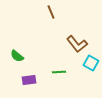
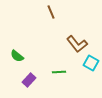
purple rectangle: rotated 40 degrees counterclockwise
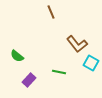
green line: rotated 16 degrees clockwise
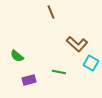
brown L-shape: rotated 10 degrees counterclockwise
purple rectangle: rotated 32 degrees clockwise
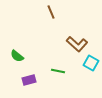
green line: moved 1 px left, 1 px up
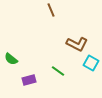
brown line: moved 2 px up
brown L-shape: rotated 15 degrees counterclockwise
green semicircle: moved 6 px left, 3 px down
green line: rotated 24 degrees clockwise
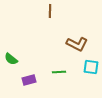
brown line: moved 1 px left, 1 px down; rotated 24 degrees clockwise
cyan square: moved 4 px down; rotated 21 degrees counterclockwise
green line: moved 1 px right, 1 px down; rotated 40 degrees counterclockwise
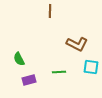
green semicircle: moved 8 px right; rotated 24 degrees clockwise
